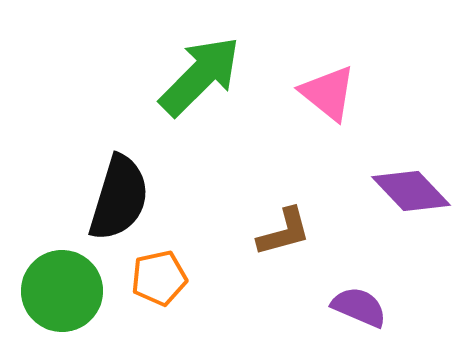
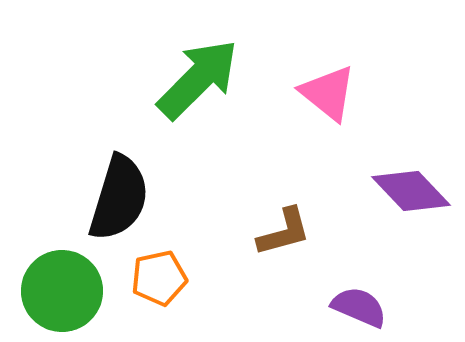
green arrow: moved 2 px left, 3 px down
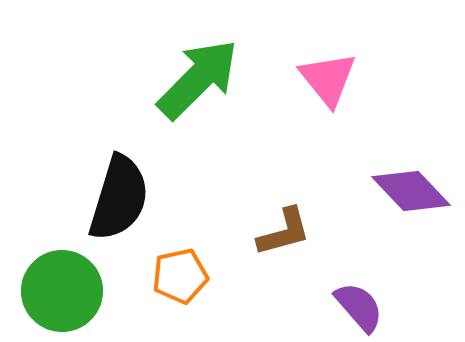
pink triangle: moved 14 px up; rotated 12 degrees clockwise
orange pentagon: moved 21 px right, 2 px up
purple semicircle: rotated 26 degrees clockwise
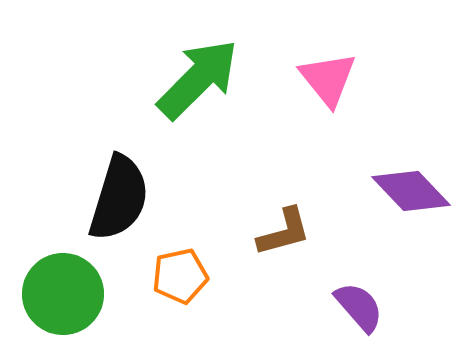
green circle: moved 1 px right, 3 px down
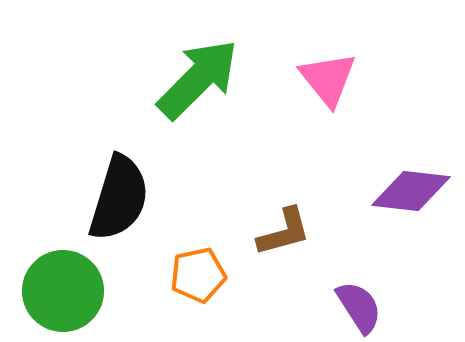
purple diamond: rotated 40 degrees counterclockwise
orange pentagon: moved 18 px right, 1 px up
green circle: moved 3 px up
purple semicircle: rotated 8 degrees clockwise
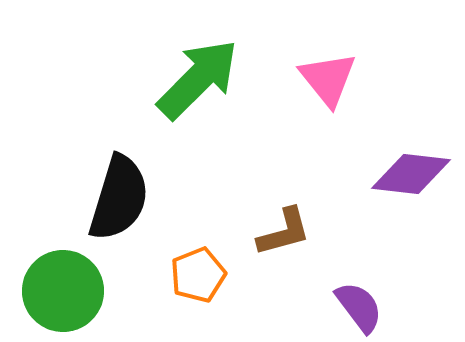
purple diamond: moved 17 px up
orange pentagon: rotated 10 degrees counterclockwise
purple semicircle: rotated 4 degrees counterclockwise
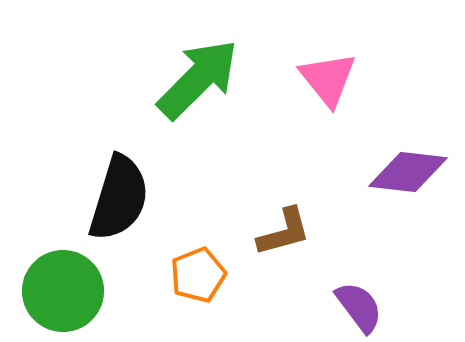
purple diamond: moved 3 px left, 2 px up
